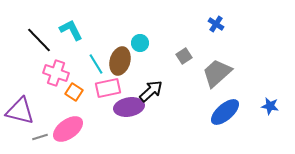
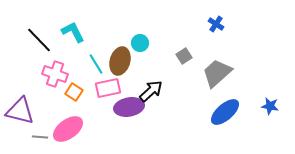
cyan L-shape: moved 2 px right, 2 px down
pink cross: moved 1 px left, 1 px down
gray line: rotated 21 degrees clockwise
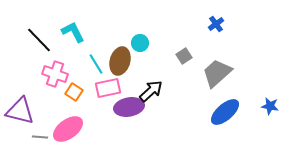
blue cross: rotated 21 degrees clockwise
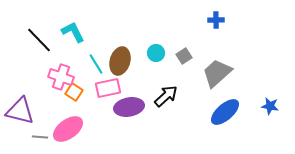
blue cross: moved 4 px up; rotated 35 degrees clockwise
cyan circle: moved 16 px right, 10 px down
pink cross: moved 6 px right, 3 px down
black arrow: moved 15 px right, 5 px down
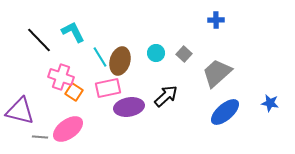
gray square: moved 2 px up; rotated 14 degrees counterclockwise
cyan line: moved 4 px right, 7 px up
blue star: moved 3 px up
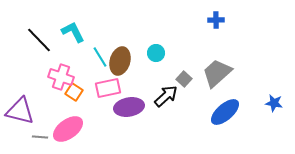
gray square: moved 25 px down
blue star: moved 4 px right
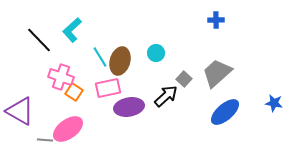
cyan L-shape: moved 1 px left, 2 px up; rotated 105 degrees counterclockwise
purple triangle: rotated 16 degrees clockwise
gray line: moved 5 px right, 3 px down
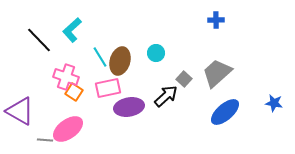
pink cross: moved 5 px right
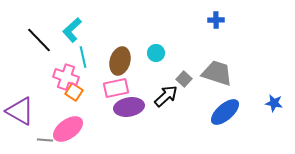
cyan line: moved 17 px left; rotated 20 degrees clockwise
gray trapezoid: rotated 60 degrees clockwise
pink rectangle: moved 8 px right
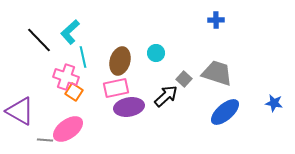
cyan L-shape: moved 2 px left, 2 px down
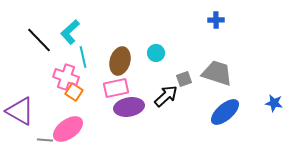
gray square: rotated 28 degrees clockwise
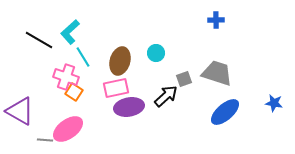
black line: rotated 16 degrees counterclockwise
cyan line: rotated 20 degrees counterclockwise
